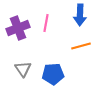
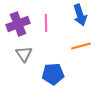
blue arrow: rotated 20 degrees counterclockwise
pink line: rotated 12 degrees counterclockwise
purple cross: moved 4 px up
gray triangle: moved 1 px right, 15 px up
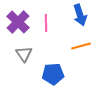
purple cross: moved 2 px up; rotated 25 degrees counterclockwise
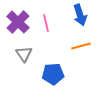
pink line: rotated 12 degrees counterclockwise
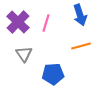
pink line: rotated 30 degrees clockwise
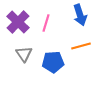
blue pentagon: moved 12 px up
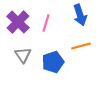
gray triangle: moved 1 px left, 1 px down
blue pentagon: rotated 15 degrees counterclockwise
